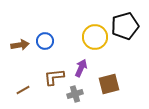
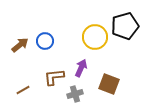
brown arrow: rotated 30 degrees counterclockwise
brown square: rotated 35 degrees clockwise
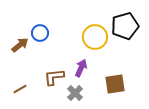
blue circle: moved 5 px left, 8 px up
brown square: moved 6 px right; rotated 30 degrees counterclockwise
brown line: moved 3 px left, 1 px up
gray cross: moved 1 px up; rotated 28 degrees counterclockwise
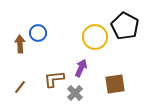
black pentagon: rotated 28 degrees counterclockwise
blue circle: moved 2 px left
brown arrow: moved 1 px up; rotated 54 degrees counterclockwise
brown L-shape: moved 2 px down
brown line: moved 2 px up; rotated 24 degrees counterclockwise
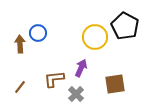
gray cross: moved 1 px right, 1 px down
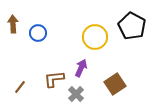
black pentagon: moved 7 px right
brown arrow: moved 7 px left, 20 px up
brown square: rotated 25 degrees counterclockwise
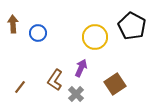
brown L-shape: moved 1 px right, 1 px down; rotated 50 degrees counterclockwise
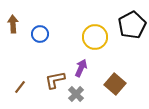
black pentagon: moved 1 px up; rotated 16 degrees clockwise
blue circle: moved 2 px right, 1 px down
brown L-shape: rotated 45 degrees clockwise
brown square: rotated 15 degrees counterclockwise
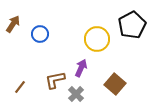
brown arrow: rotated 36 degrees clockwise
yellow circle: moved 2 px right, 2 px down
